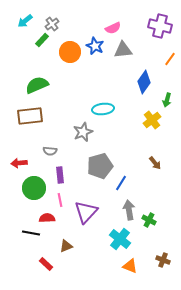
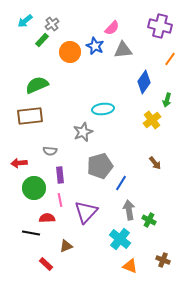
pink semicircle: moved 1 px left; rotated 21 degrees counterclockwise
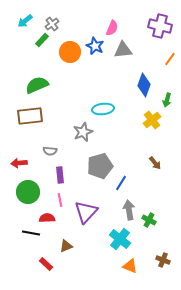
pink semicircle: rotated 21 degrees counterclockwise
blue diamond: moved 3 px down; rotated 15 degrees counterclockwise
green circle: moved 6 px left, 4 px down
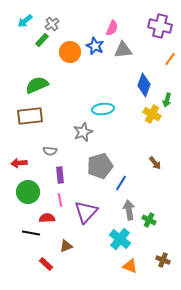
yellow cross: moved 6 px up; rotated 24 degrees counterclockwise
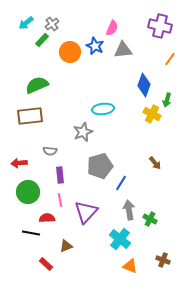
cyan arrow: moved 1 px right, 2 px down
green cross: moved 1 px right, 1 px up
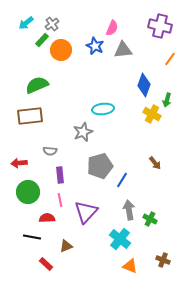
orange circle: moved 9 px left, 2 px up
blue line: moved 1 px right, 3 px up
black line: moved 1 px right, 4 px down
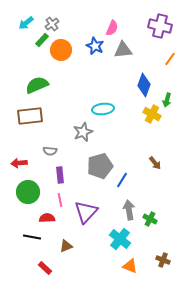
red rectangle: moved 1 px left, 4 px down
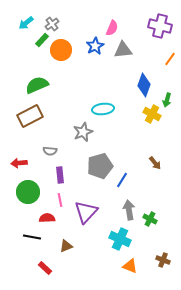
blue star: rotated 18 degrees clockwise
brown rectangle: rotated 20 degrees counterclockwise
cyan cross: rotated 15 degrees counterclockwise
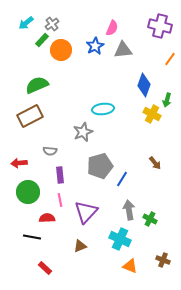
blue line: moved 1 px up
brown triangle: moved 14 px right
